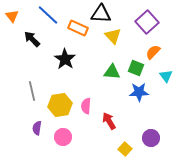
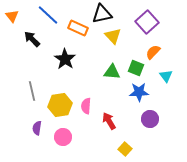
black triangle: moved 1 px right; rotated 15 degrees counterclockwise
purple circle: moved 1 px left, 19 px up
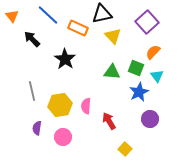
cyan triangle: moved 9 px left
blue star: rotated 24 degrees counterclockwise
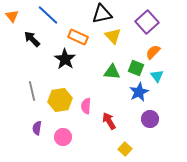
orange rectangle: moved 9 px down
yellow hexagon: moved 5 px up
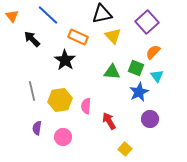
black star: moved 1 px down
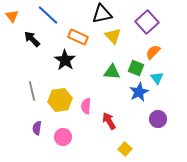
cyan triangle: moved 2 px down
purple circle: moved 8 px right
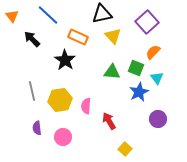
purple semicircle: rotated 16 degrees counterclockwise
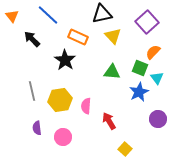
green square: moved 4 px right
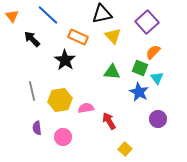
blue star: rotated 18 degrees counterclockwise
pink semicircle: moved 2 px down; rotated 77 degrees clockwise
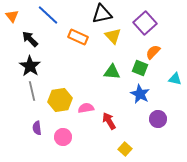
purple square: moved 2 px left, 1 px down
black arrow: moved 2 px left
black star: moved 35 px left, 6 px down
cyan triangle: moved 18 px right, 1 px down; rotated 40 degrees counterclockwise
blue star: moved 1 px right, 2 px down
